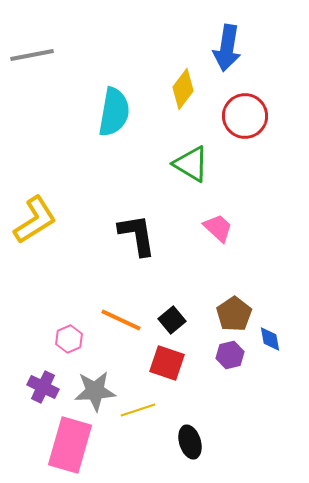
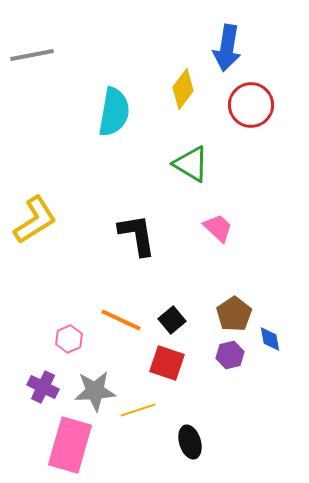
red circle: moved 6 px right, 11 px up
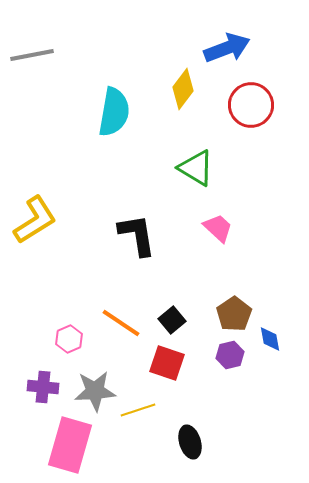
blue arrow: rotated 120 degrees counterclockwise
green triangle: moved 5 px right, 4 px down
orange line: moved 3 px down; rotated 9 degrees clockwise
purple cross: rotated 20 degrees counterclockwise
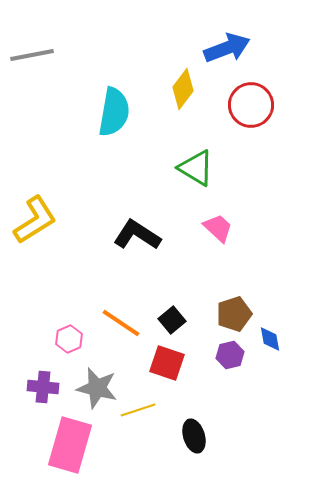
black L-shape: rotated 48 degrees counterclockwise
brown pentagon: rotated 16 degrees clockwise
gray star: moved 2 px right, 3 px up; rotated 18 degrees clockwise
black ellipse: moved 4 px right, 6 px up
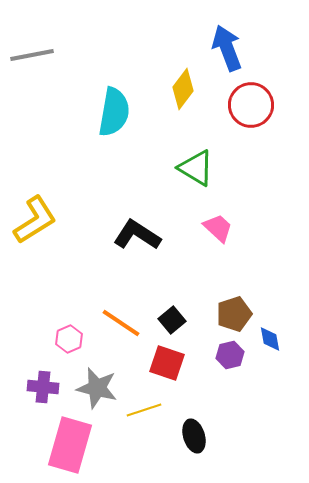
blue arrow: rotated 90 degrees counterclockwise
yellow line: moved 6 px right
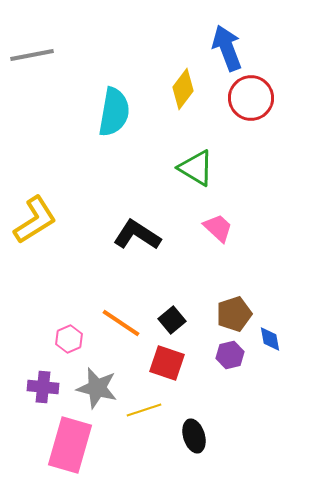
red circle: moved 7 px up
